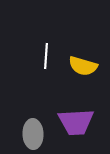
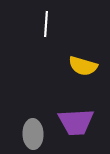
white line: moved 32 px up
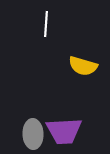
purple trapezoid: moved 12 px left, 9 px down
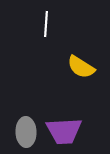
yellow semicircle: moved 2 px left, 1 px down; rotated 16 degrees clockwise
gray ellipse: moved 7 px left, 2 px up
